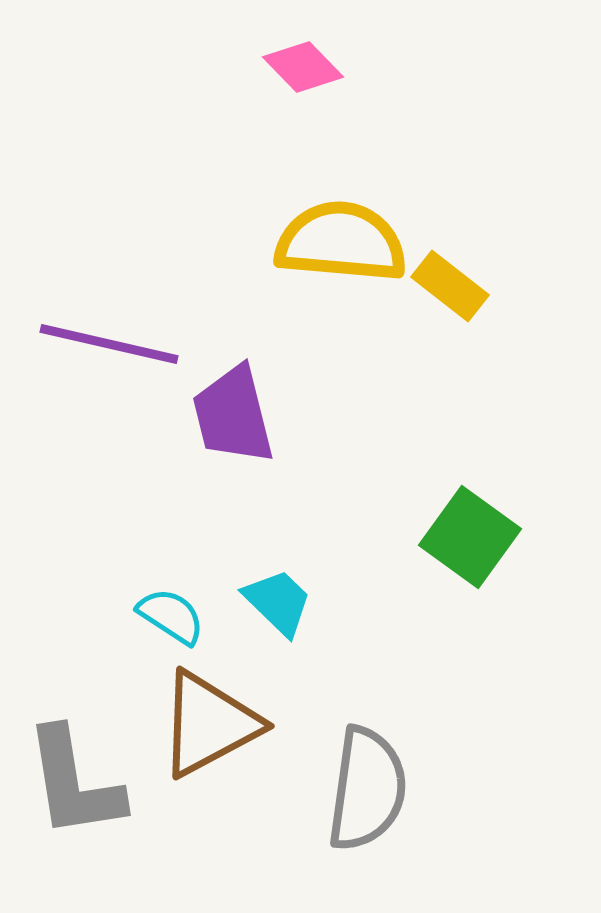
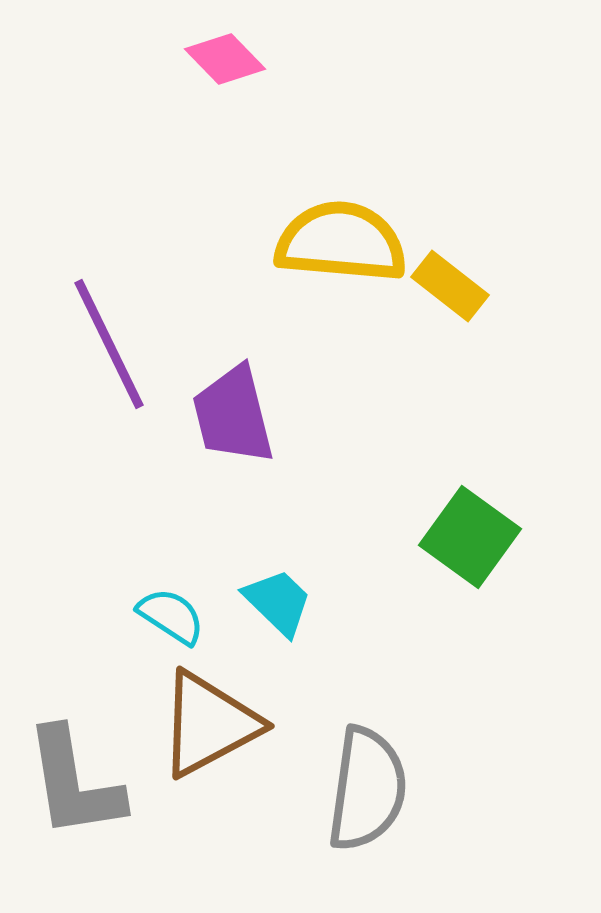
pink diamond: moved 78 px left, 8 px up
purple line: rotated 51 degrees clockwise
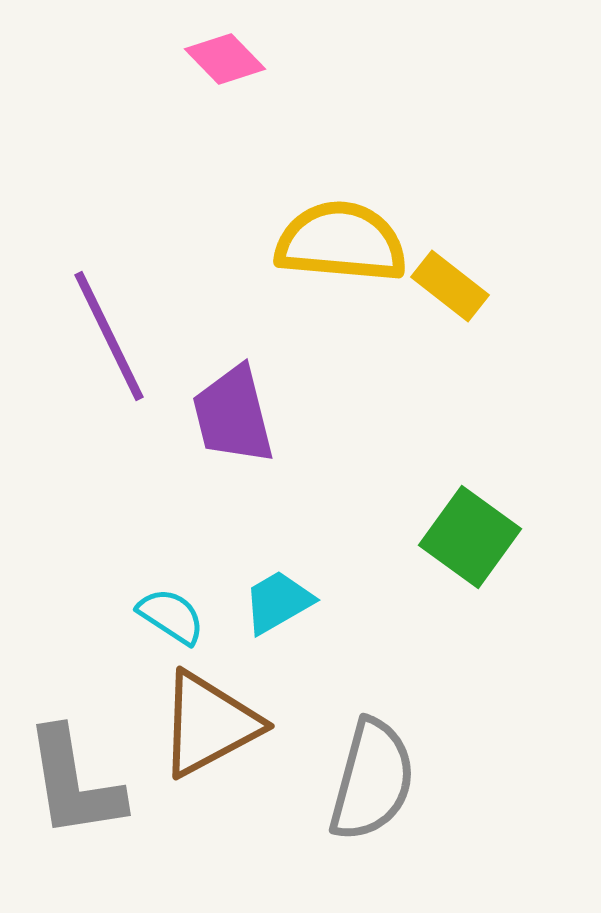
purple line: moved 8 px up
cyan trapezoid: rotated 74 degrees counterclockwise
gray semicircle: moved 5 px right, 9 px up; rotated 7 degrees clockwise
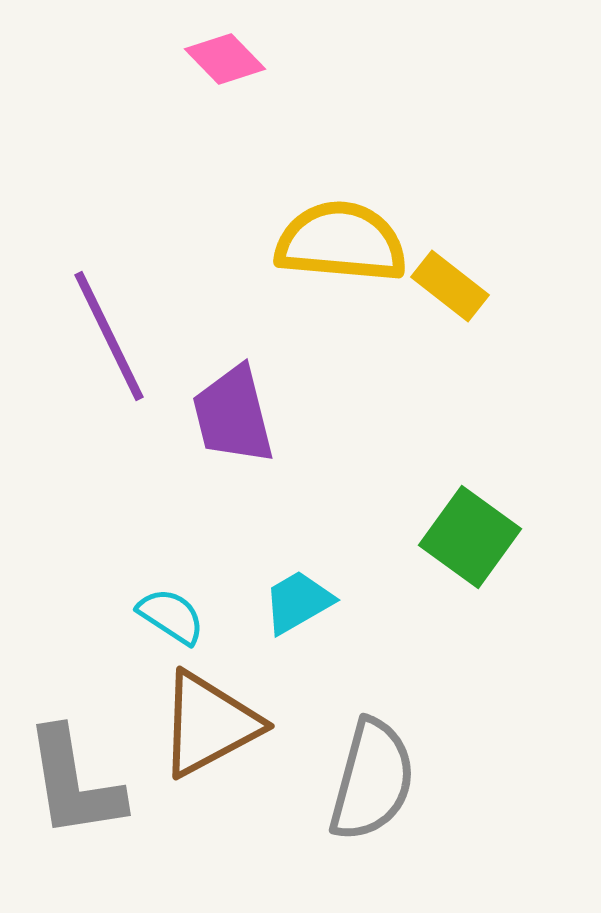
cyan trapezoid: moved 20 px right
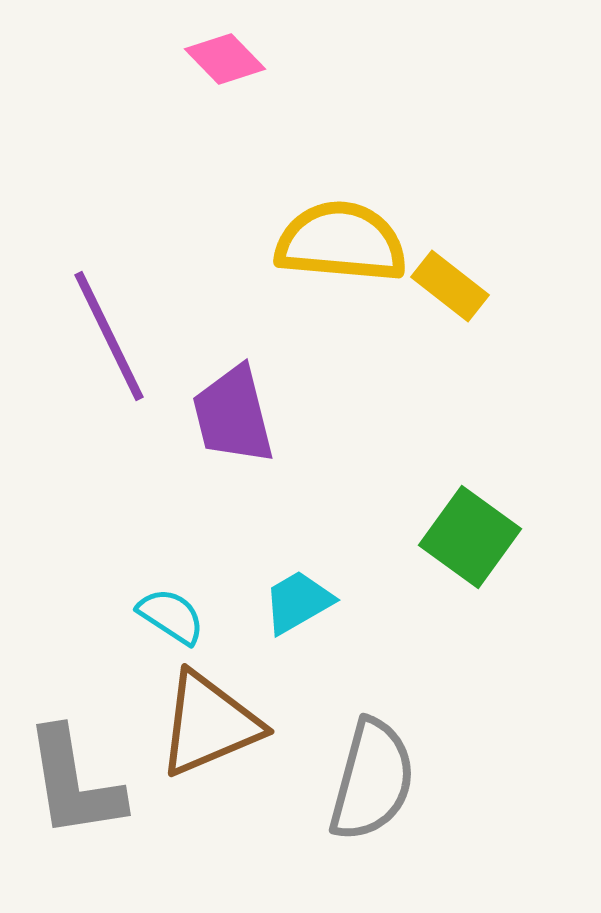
brown triangle: rotated 5 degrees clockwise
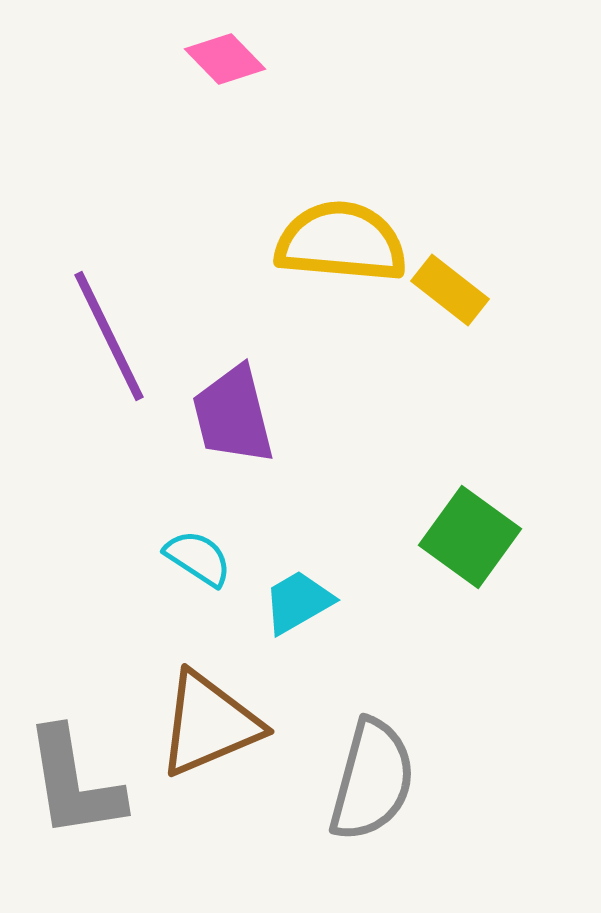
yellow rectangle: moved 4 px down
cyan semicircle: moved 27 px right, 58 px up
